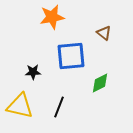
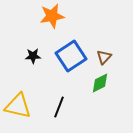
orange star: moved 1 px up
brown triangle: moved 24 px down; rotated 35 degrees clockwise
blue square: rotated 28 degrees counterclockwise
black star: moved 16 px up
yellow triangle: moved 2 px left
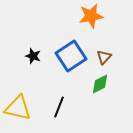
orange star: moved 39 px right
black star: rotated 21 degrees clockwise
green diamond: moved 1 px down
yellow triangle: moved 2 px down
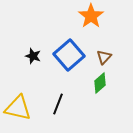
orange star: rotated 25 degrees counterclockwise
blue square: moved 2 px left, 1 px up; rotated 8 degrees counterclockwise
green diamond: moved 1 px up; rotated 15 degrees counterclockwise
black line: moved 1 px left, 3 px up
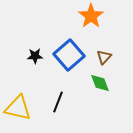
black star: moved 2 px right; rotated 21 degrees counterclockwise
green diamond: rotated 70 degrees counterclockwise
black line: moved 2 px up
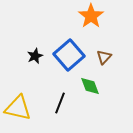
black star: rotated 21 degrees counterclockwise
green diamond: moved 10 px left, 3 px down
black line: moved 2 px right, 1 px down
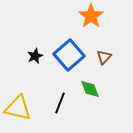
green diamond: moved 3 px down
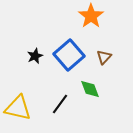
black line: moved 1 px down; rotated 15 degrees clockwise
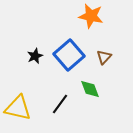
orange star: rotated 25 degrees counterclockwise
